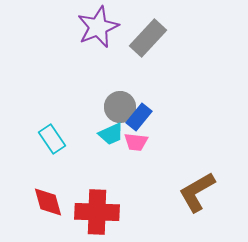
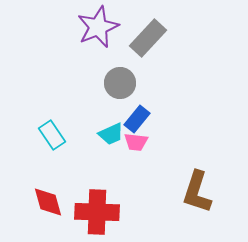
gray circle: moved 24 px up
blue rectangle: moved 2 px left, 2 px down
cyan rectangle: moved 4 px up
brown L-shape: rotated 42 degrees counterclockwise
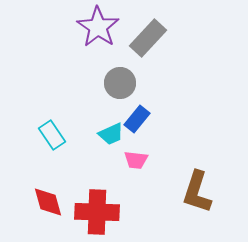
purple star: rotated 15 degrees counterclockwise
pink trapezoid: moved 18 px down
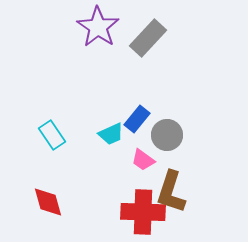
gray circle: moved 47 px right, 52 px down
pink trapezoid: moved 7 px right; rotated 30 degrees clockwise
brown L-shape: moved 26 px left
red cross: moved 46 px right
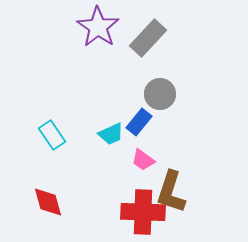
blue rectangle: moved 2 px right, 3 px down
gray circle: moved 7 px left, 41 px up
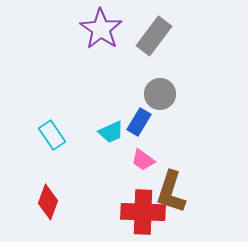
purple star: moved 3 px right, 2 px down
gray rectangle: moved 6 px right, 2 px up; rotated 6 degrees counterclockwise
blue rectangle: rotated 8 degrees counterclockwise
cyan trapezoid: moved 2 px up
red diamond: rotated 36 degrees clockwise
